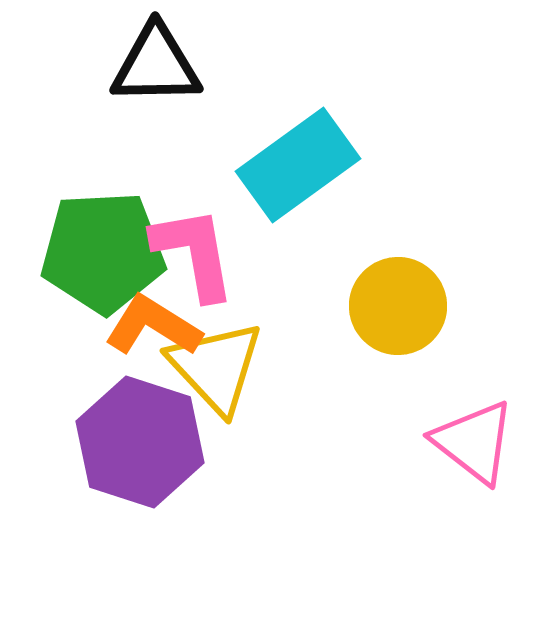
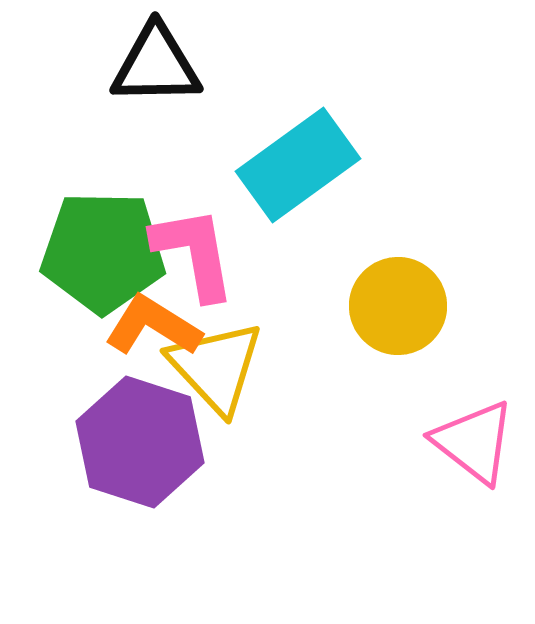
green pentagon: rotated 4 degrees clockwise
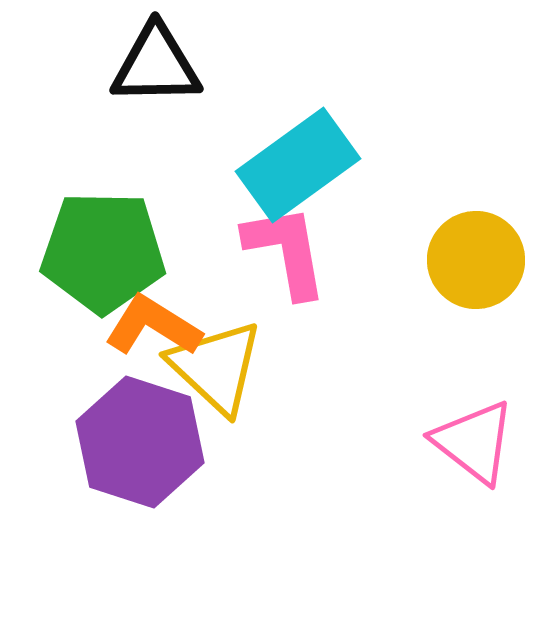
pink L-shape: moved 92 px right, 2 px up
yellow circle: moved 78 px right, 46 px up
yellow triangle: rotated 4 degrees counterclockwise
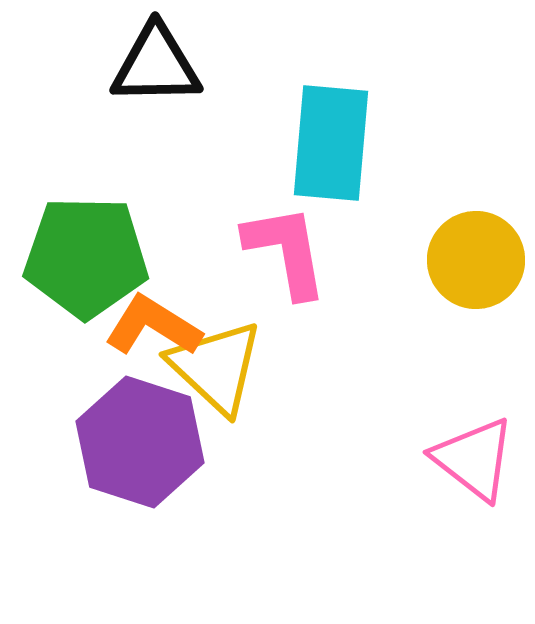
cyan rectangle: moved 33 px right, 22 px up; rotated 49 degrees counterclockwise
green pentagon: moved 17 px left, 5 px down
pink triangle: moved 17 px down
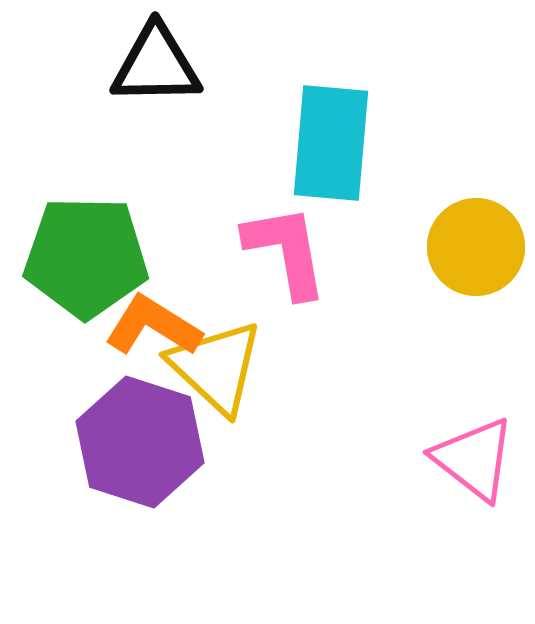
yellow circle: moved 13 px up
